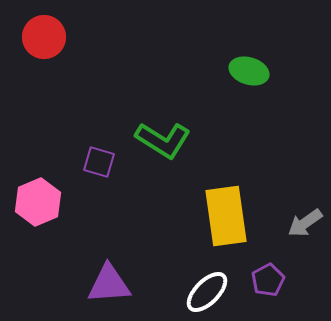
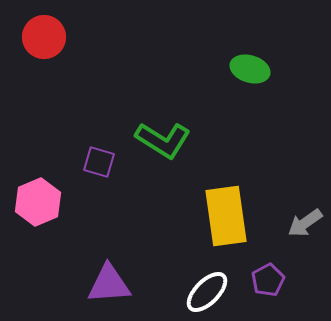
green ellipse: moved 1 px right, 2 px up
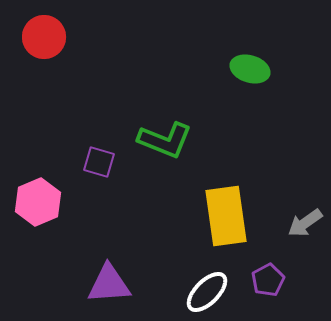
green L-shape: moved 2 px right; rotated 10 degrees counterclockwise
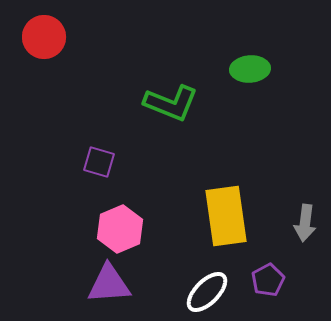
green ellipse: rotated 21 degrees counterclockwise
green L-shape: moved 6 px right, 37 px up
pink hexagon: moved 82 px right, 27 px down
gray arrow: rotated 48 degrees counterclockwise
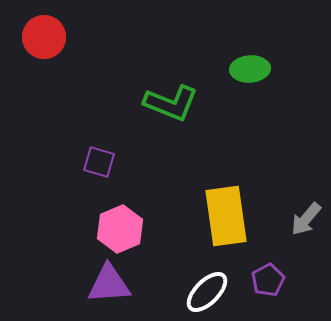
gray arrow: moved 1 px right, 4 px up; rotated 33 degrees clockwise
